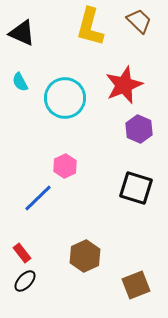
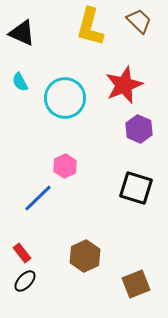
brown square: moved 1 px up
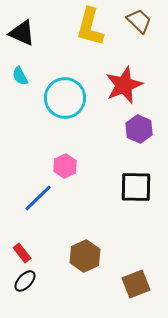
cyan semicircle: moved 6 px up
black square: moved 1 px up; rotated 16 degrees counterclockwise
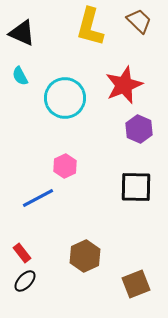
blue line: rotated 16 degrees clockwise
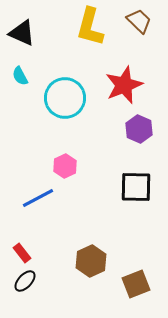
brown hexagon: moved 6 px right, 5 px down
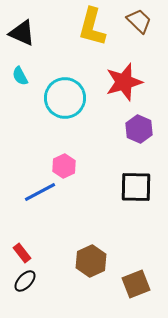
yellow L-shape: moved 2 px right
red star: moved 3 px up; rotated 6 degrees clockwise
pink hexagon: moved 1 px left
blue line: moved 2 px right, 6 px up
